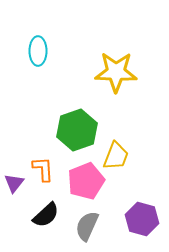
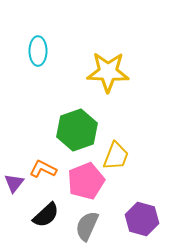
yellow star: moved 8 px left
orange L-shape: rotated 60 degrees counterclockwise
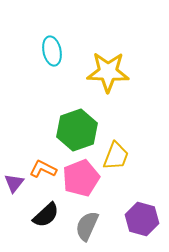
cyan ellipse: moved 14 px right; rotated 12 degrees counterclockwise
pink pentagon: moved 5 px left, 3 px up
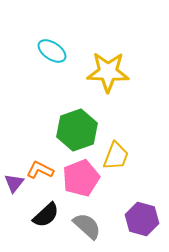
cyan ellipse: rotated 44 degrees counterclockwise
orange L-shape: moved 3 px left, 1 px down
gray semicircle: rotated 108 degrees clockwise
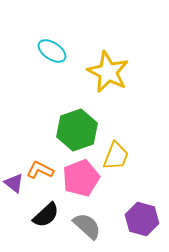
yellow star: rotated 24 degrees clockwise
purple triangle: rotated 30 degrees counterclockwise
